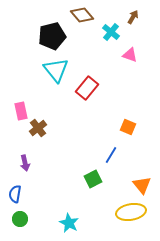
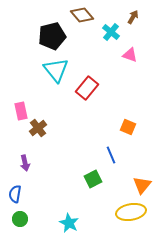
blue line: rotated 54 degrees counterclockwise
orange triangle: rotated 18 degrees clockwise
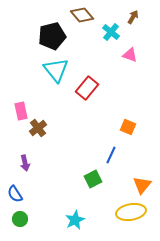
blue line: rotated 48 degrees clockwise
blue semicircle: rotated 42 degrees counterclockwise
cyan star: moved 6 px right, 3 px up; rotated 18 degrees clockwise
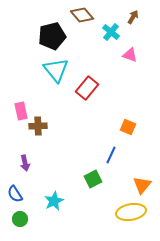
brown cross: moved 2 px up; rotated 36 degrees clockwise
cyan star: moved 21 px left, 19 px up
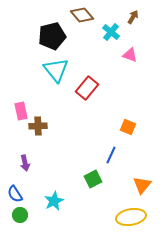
yellow ellipse: moved 5 px down
green circle: moved 4 px up
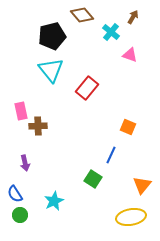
cyan triangle: moved 5 px left
green square: rotated 30 degrees counterclockwise
